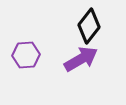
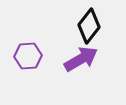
purple hexagon: moved 2 px right, 1 px down
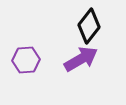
purple hexagon: moved 2 px left, 4 px down
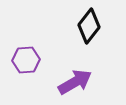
purple arrow: moved 6 px left, 23 px down
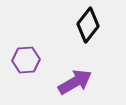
black diamond: moved 1 px left, 1 px up
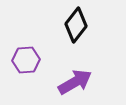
black diamond: moved 12 px left
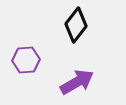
purple arrow: moved 2 px right
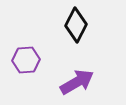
black diamond: rotated 12 degrees counterclockwise
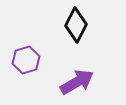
purple hexagon: rotated 12 degrees counterclockwise
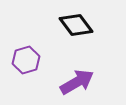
black diamond: rotated 64 degrees counterclockwise
